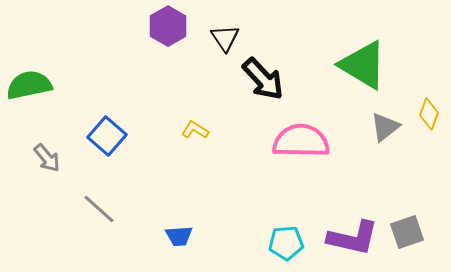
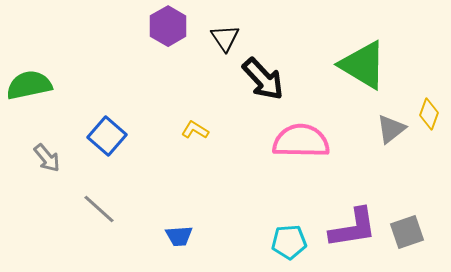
gray triangle: moved 6 px right, 2 px down
purple L-shape: moved 10 px up; rotated 22 degrees counterclockwise
cyan pentagon: moved 3 px right, 1 px up
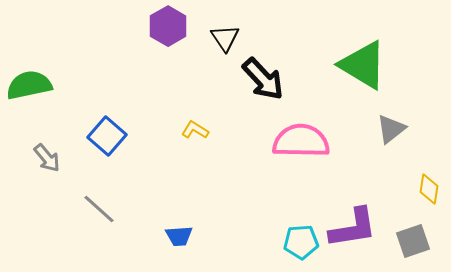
yellow diamond: moved 75 px down; rotated 12 degrees counterclockwise
gray square: moved 6 px right, 9 px down
cyan pentagon: moved 12 px right
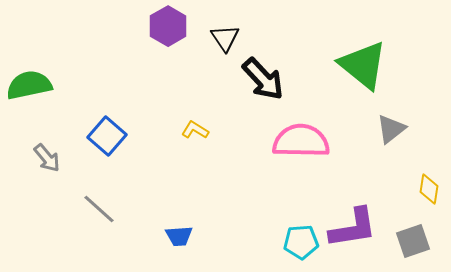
green triangle: rotated 8 degrees clockwise
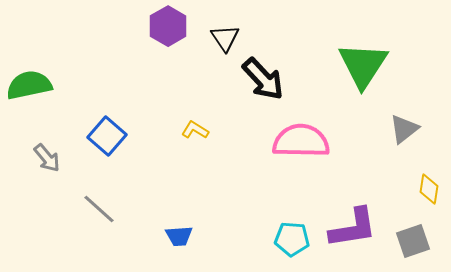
green triangle: rotated 24 degrees clockwise
gray triangle: moved 13 px right
cyan pentagon: moved 9 px left, 3 px up; rotated 8 degrees clockwise
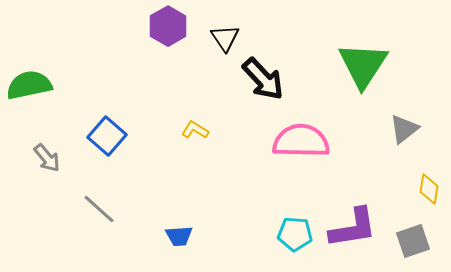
cyan pentagon: moved 3 px right, 5 px up
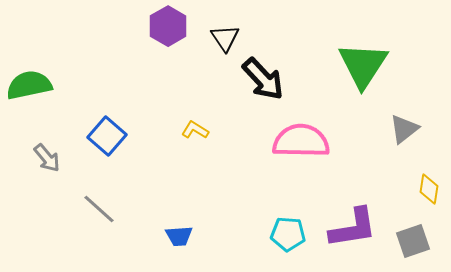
cyan pentagon: moved 7 px left
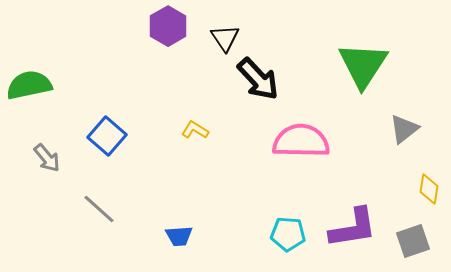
black arrow: moved 5 px left
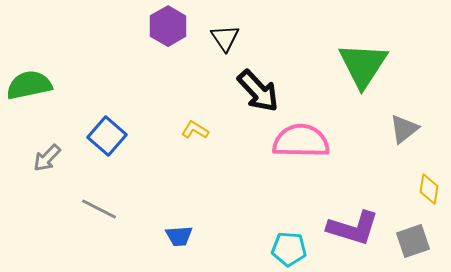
black arrow: moved 12 px down
gray arrow: rotated 84 degrees clockwise
gray line: rotated 15 degrees counterclockwise
purple L-shape: rotated 26 degrees clockwise
cyan pentagon: moved 1 px right, 15 px down
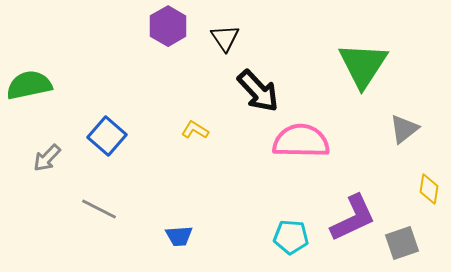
purple L-shape: moved 10 px up; rotated 42 degrees counterclockwise
gray square: moved 11 px left, 2 px down
cyan pentagon: moved 2 px right, 12 px up
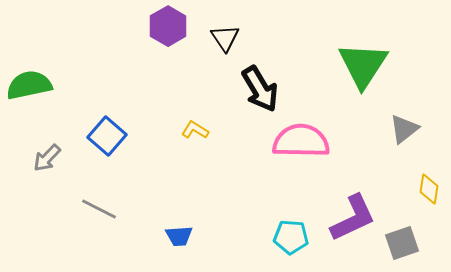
black arrow: moved 2 px right, 2 px up; rotated 12 degrees clockwise
